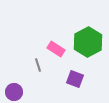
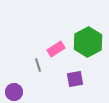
pink rectangle: rotated 66 degrees counterclockwise
purple square: rotated 30 degrees counterclockwise
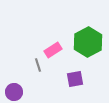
pink rectangle: moved 3 px left, 1 px down
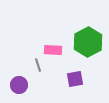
pink rectangle: rotated 36 degrees clockwise
purple circle: moved 5 px right, 7 px up
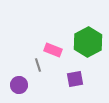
pink rectangle: rotated 18 degrees clockwise
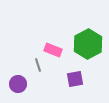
green hexagon: moved 2 px down
purple circle: moved 1 px left, 1 px up
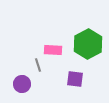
pink rectangle: rotated 18 degrees counterclockwise
purple square: rotated 18 degrees clockwise
purple circle: moved 4 px right
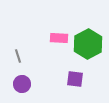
pink rectangle: moved 6 px right, 12 px up
gray line: moved 20 px left, 9 px up
